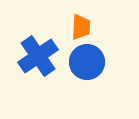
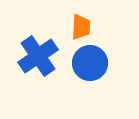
blue circle: moved 3 px right, 1 px down
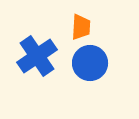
blue cross: moved 1 px left
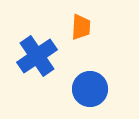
blue circle: moved 26 px down
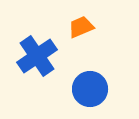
orange trapezoid: rotated 116 degrees counterclockwise
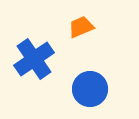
blue cross: moved 3 px left, 3 px down
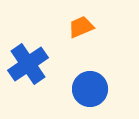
blue cross: moved 6 px left, 5 px down
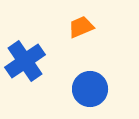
blue cross: moved 3 px left, 3 px up
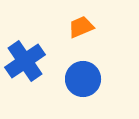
blue circle: moved 7 px left, 10 px up
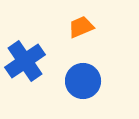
blue circle: moved 2 px down
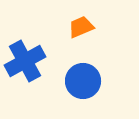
blue cross: rotated 6 degrees clockwise
